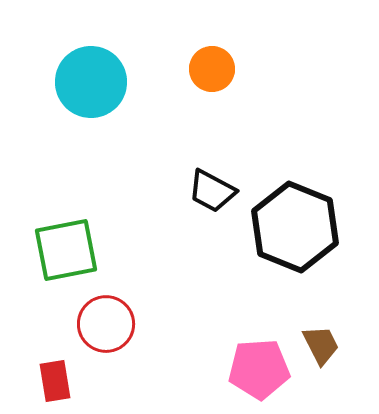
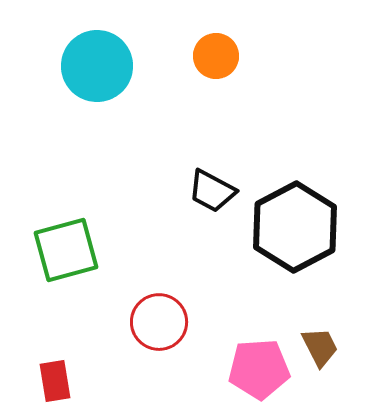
orange circle: moved 4 px right, 13 px up
cyan circle: moved 6 px right, 16 px up
black hexagon: rotated 10 degrees clockwise
green square: rotated 4 degrees counterclockwise
red circle: moved 53 px right, 2 px up
brown trapezoid: moved 1 px left, 2 px down
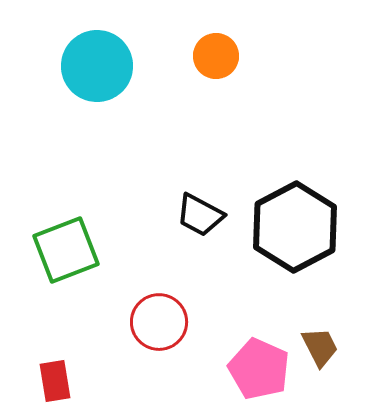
black trapezoid: moved 12 px left, 24 px down
green square: rotated 6 degrees counterclockwise
pink pentagon: rotated 28 degrees clockwise
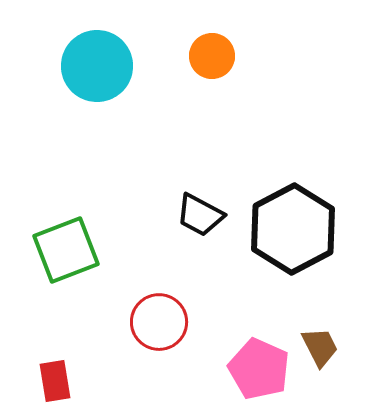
orange circle: moved 4 px left
black hexagon: moved 2 px left, 2 px down
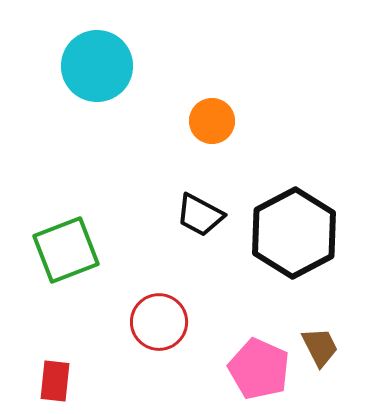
orange circle: moved 65 px down
black hexagon: moved 1 px right, 4 px down
red rectangle: rotated 15 degrees clockwise
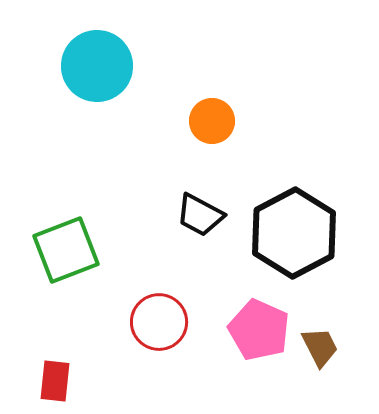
pink pentagon: moved 39 px up
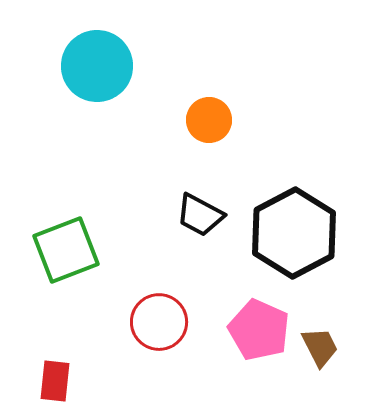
orange circle: moved 3 px left, 1 px up
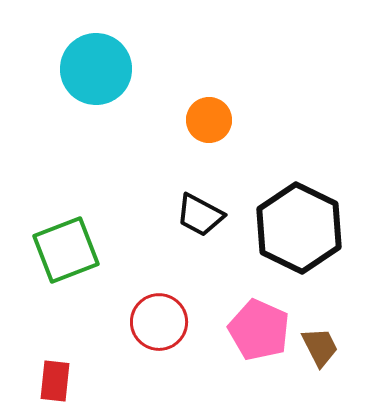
cyan circle: moved 1 px left, 3 px down
black hexagon: moved 5 px right, 5 px up; rotated 6 degrees counterclockwise
